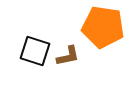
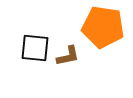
black square: moved 3 px up; rotated 12 degrees counterclockwise
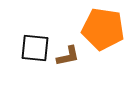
orange pentagon: moved 2 px down
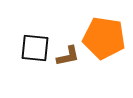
orange pentagon: moved 1 px right, 9 px down
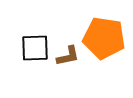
black square: rotated 8 degrees counterclockwise
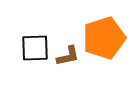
orange pentagon: rotated 27 degrees counterclockwise
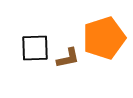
brown L-shape: moved 2 px down
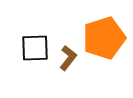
brown L-shape: rotated 40 degrees counterclockwise
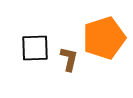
brown L-shape: moved 1 px right, 1 px down; rotated 25 degrees counterclockwise
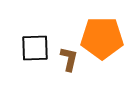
orange pentagon: moved 2 px left; rotated 18 degrees clockwise
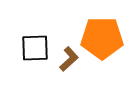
brown L-shape: rotated 35 degrees clockwise
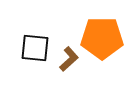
black square: rotated 8 degrees clockwise
